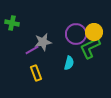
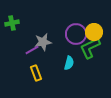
green cross: rotated 24 degrees counterclockwise
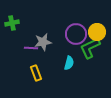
yellow circle: moved 3 px right
purple line: moved 1 px left, 2 px up; rotated 32 degrees clockwise
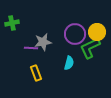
purple circle: moved 1 px left
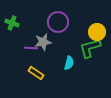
green cross: rotated 32 degrees clockwise
purple circle: moved 17 px left, 12 px up
green L-shape: rotated 10 degrees clockwise
yellow rectangle: rotated 35 degrees counterclockwise
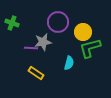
yellow circle: moved 14 px left
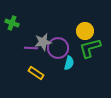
purple circle: moved 26 px down
yellow circle: moved 2 px right, 1 px up
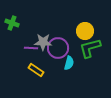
gray star: rotated 12 degrees clockwise
yellow rectangle: moved 3 px up
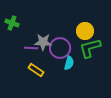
purple circle: moved 2 px right
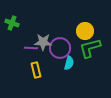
yellow rectangle: rotated 42 degrees clockwise
